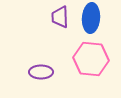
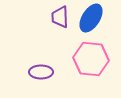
blue ellipse: rotated 28 degrees clockwise
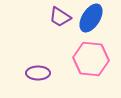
purple trapezoid: rotated 55 degrees counterclockwise
purple ellipse: moved 3 px left, 1 px down
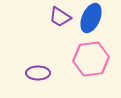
blue ellipse: rotated 8 degrees counterclockwise
pink hexagon: rotated 12 degrees counterclockwise
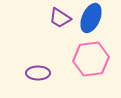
purple trapezoid: moved 1 px down
